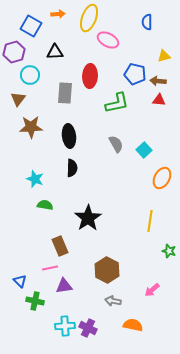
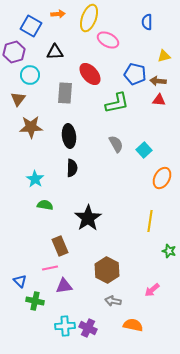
red ellipse: moved 2 px up; rotated 45 degrees counterclockwise
cyan star: rotated 12 degrees clockwise
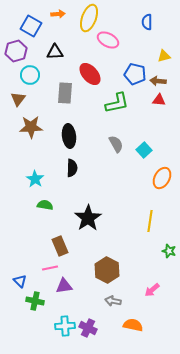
purple hexagon: moved 2 px right, 1 px up
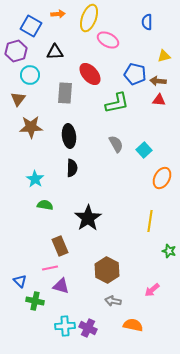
purple triangle: moved 3 px left; rotated 24 degrees clockwise
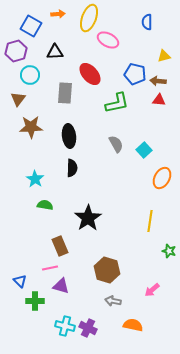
brown hexagon: rotated 10 degrees counterclockwise
green cross: rotated 12 degrees counterclockwise
cyan cross: rotated 18 degrees clockwise
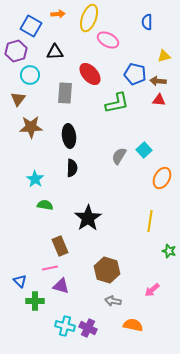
gray semicircle: moved 3 px right, 12 px down; rotated 120 degrees counterclockwise
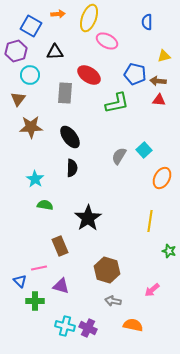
pink ellipse: moved 1 px left, 1 px down
red ellipse: moved 1 px left, 1 px down; rotated 15 degrees counterclockwise
black ellipse: moved 1 px right, 1 px down; rotated 30 degrees counterclockwise
pink line: moved 11 px left
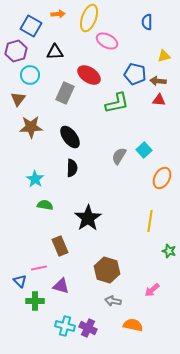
gray rectangle: rotated 20 degrees clockwise
